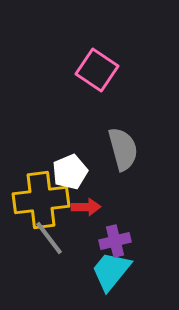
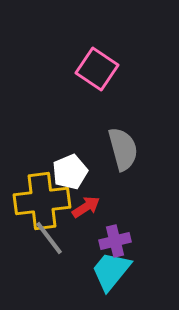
pink square: moved 1 px up
yellow cross: moved 1 px right, 1 px down
red arrow: rotated 32 degrees counterclockwise
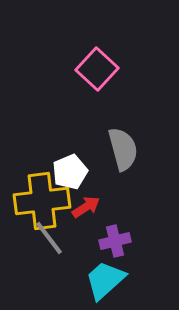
pink square: rotated 9 degrees clockwise
cyan trapezoid: moved 6 px left, 9 px down; rotated 9 degrees clockwise
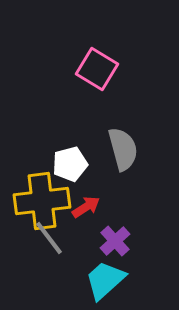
pink square: rotated 12 degrees counterclockwise
white pentagon: moved 8 px up; rotated 8 degrees clockwise
purple cross: rotated 28 degrees counterclockwise
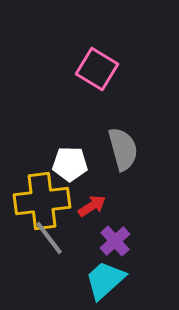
white pentagon: rotated 16 degrees clockwise
red arrow: moved 6 px right, 1 px up
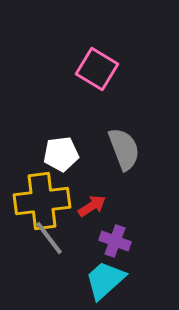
gray semicircle: moved 1 px right; rotated 6 degrees counterclockwise
white pentagon: moved 9 px left, 10 px up; rotated 8 degrees counterclockwise
purple cross: rotated 28 degrees counterclockwise
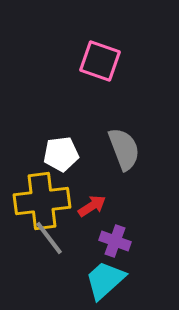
pink square: moved 3 px right, 8 px up; rotated 12 degrees counterclockwise
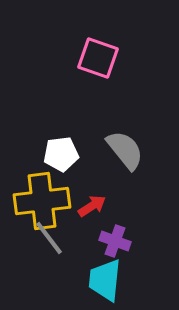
pink square: moved 2 px left, 3 px up
gray semicircle: moved 1 px right, 1 px down; rotated 18 degrees counterclockwise
cyan trapezoid: rotated 42 degrees counterclockwise
